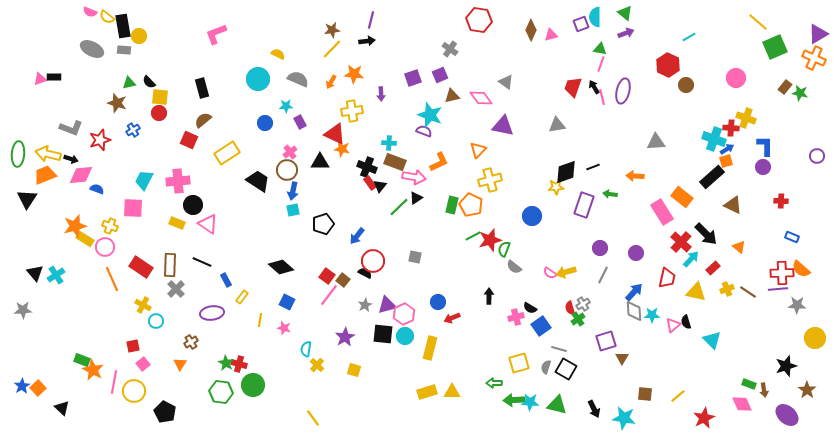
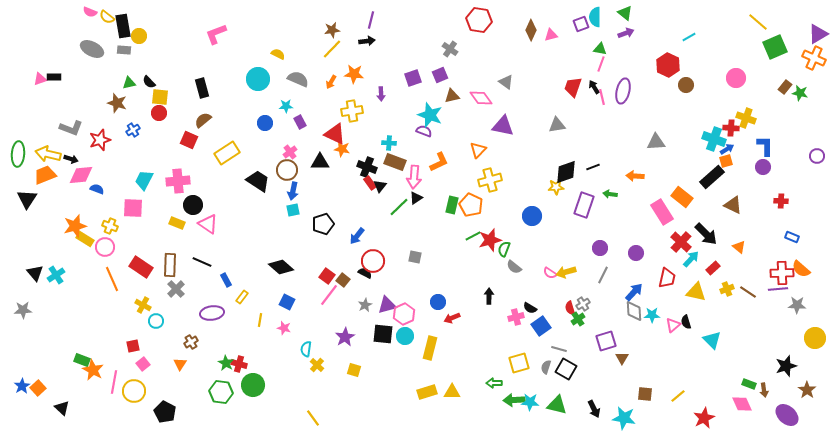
pink arrow at (414, 177): rotated 85 degrees clockwise
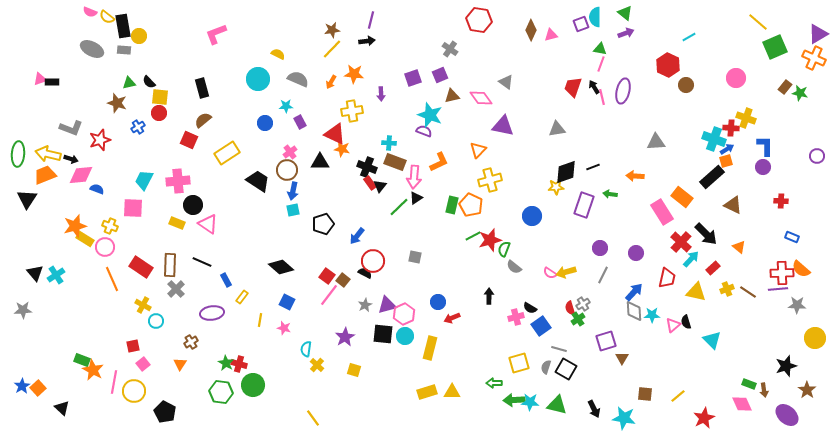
black rectangle at (54, 77): moved 2 px left, 5 px down
gray triangle at (557, 125): moved 4 px down
blue cross at (133, 130): moved 5 px right, 3 px up
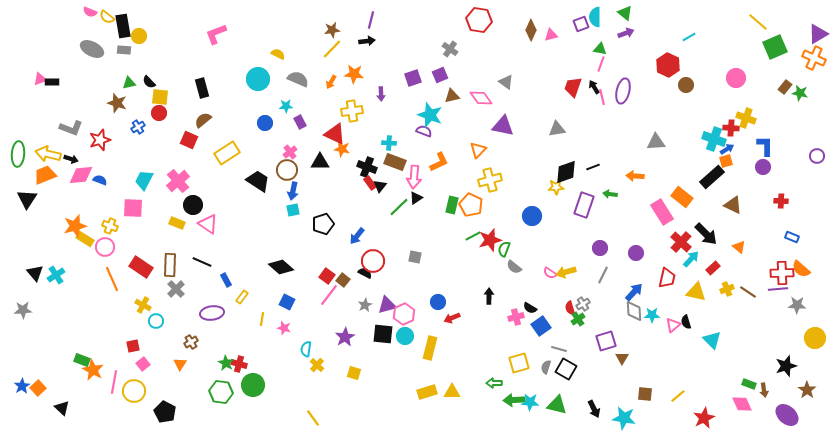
pink cross at (178, 181): rotated 35 degrees counterclockwise
blue semicircle at (97, 189): moved 3 px right, 9 px up
yellow line at (260, 320): moved 2 px right, 1 px up
yellow square at (354, 370): moved 3 px down
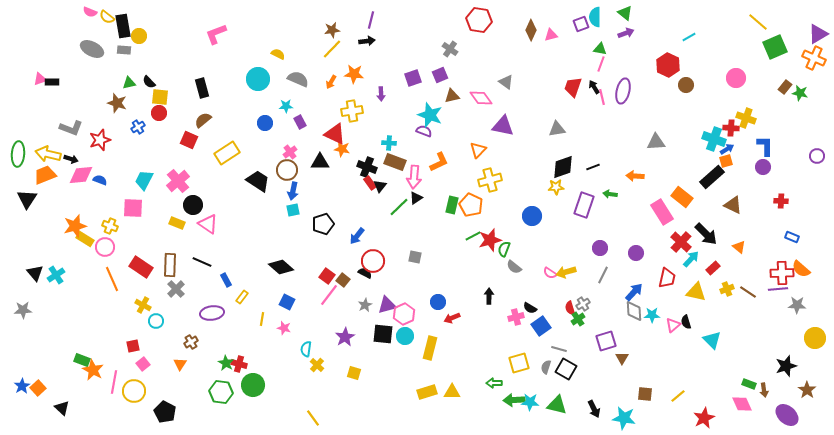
black diamond at (566, 172): moved 3 px left, 5 px up
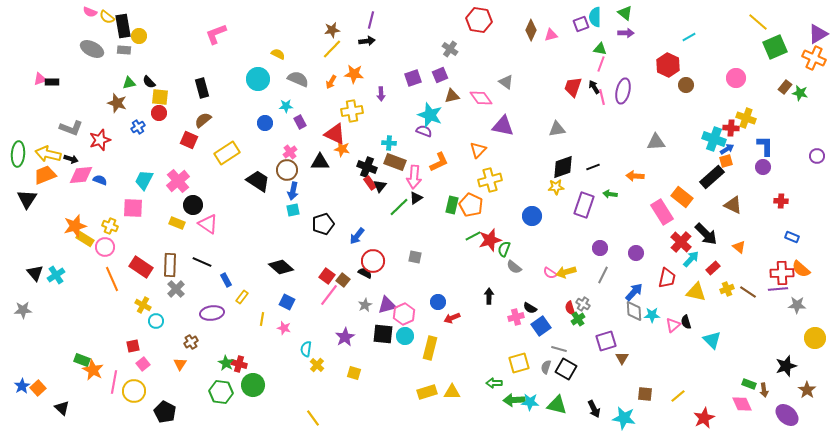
purple arrow at (626, 33): rotated 21 degrees clockwise
gray cross at (583, 304): rotated 24 degrees counterclockwise
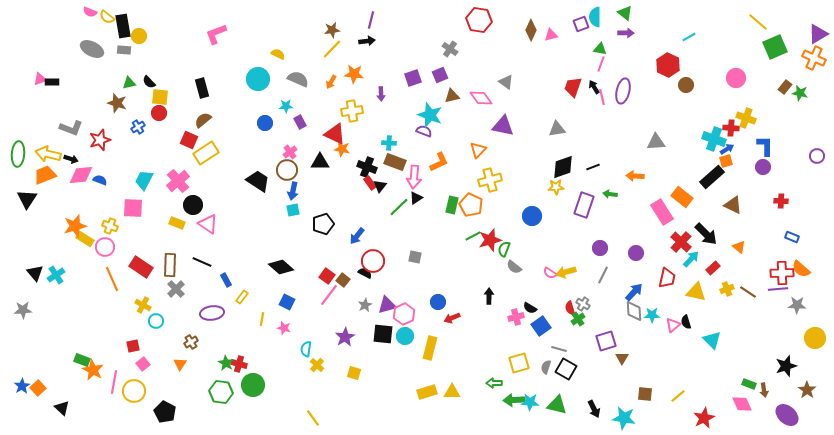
yellow rectangle at (227, 153): moved 21 px left
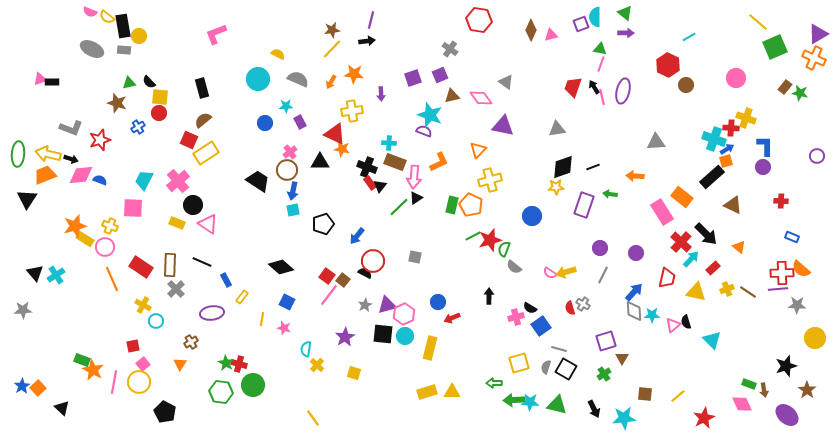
green cross at (578, 319): moved 26 px right, 55 px down
yellow circle at (134, 391): moved 5 px right, 9 px up
cyan star at (624, 418): rotated 15 degrees counterclockwise
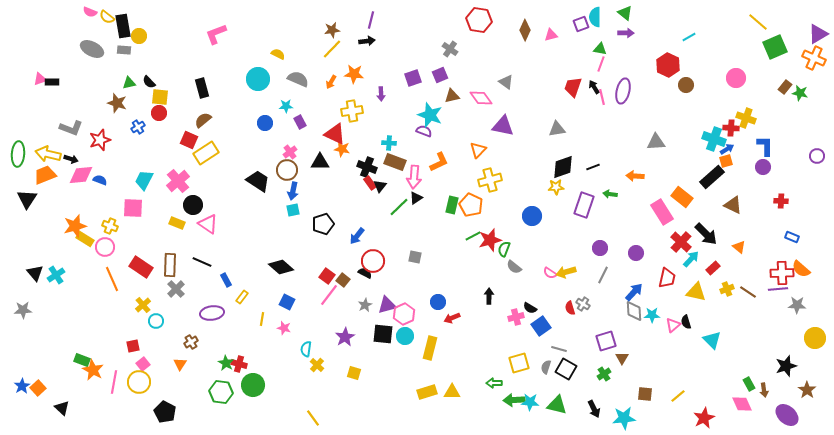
brown diamond at (531, 30): moved 6 px left
yellow cross at (143, 305): rotated 21 degrees clockwise
green rectangle at (749, 384): rotated 40 degrees clockwise
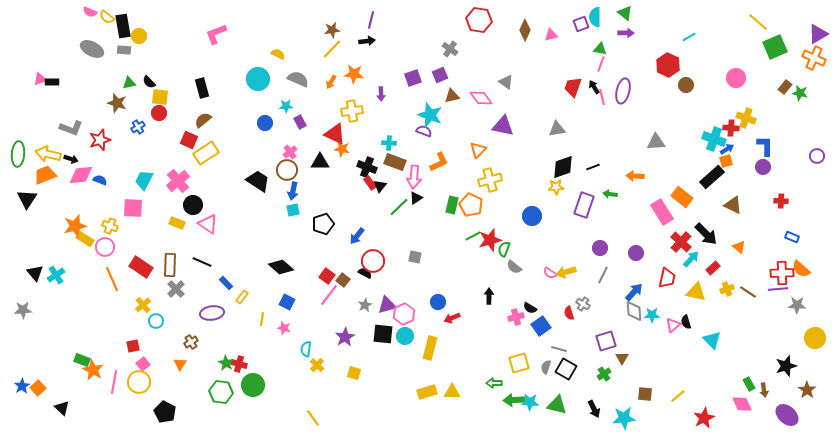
blue rectangle at (226, 280): moved 3 px down; rotated 16 degrees counterclockwise
red semicircle at (570, 308): moved 1 px left, 5 px down
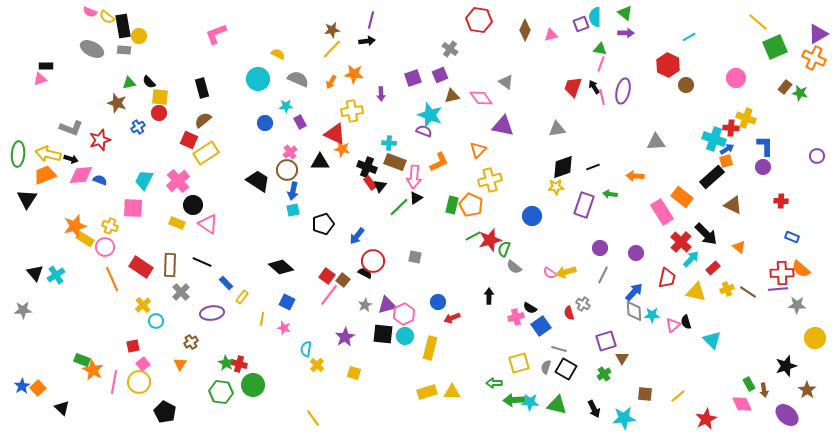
black rectangle at (52, 82): moved 6 px left, 16 px up
gray cross at (176, 289): moved 5 px right, 3 px down
red star at (704, 418): moved 2 px right, 1 px down
